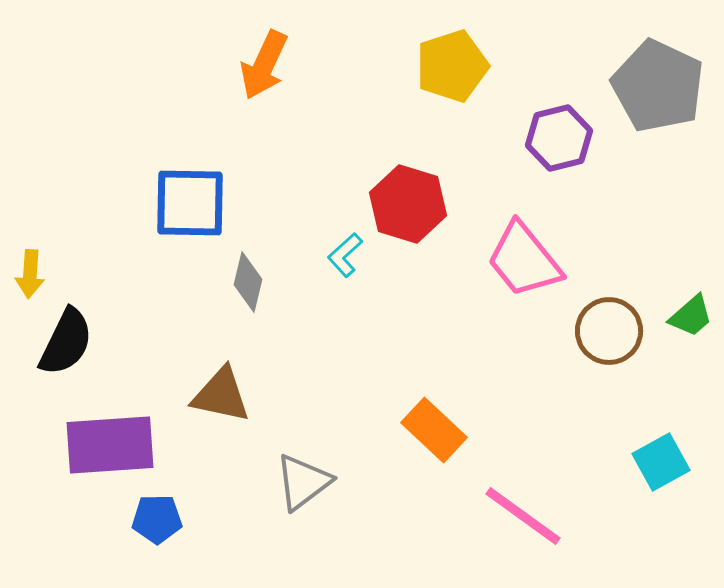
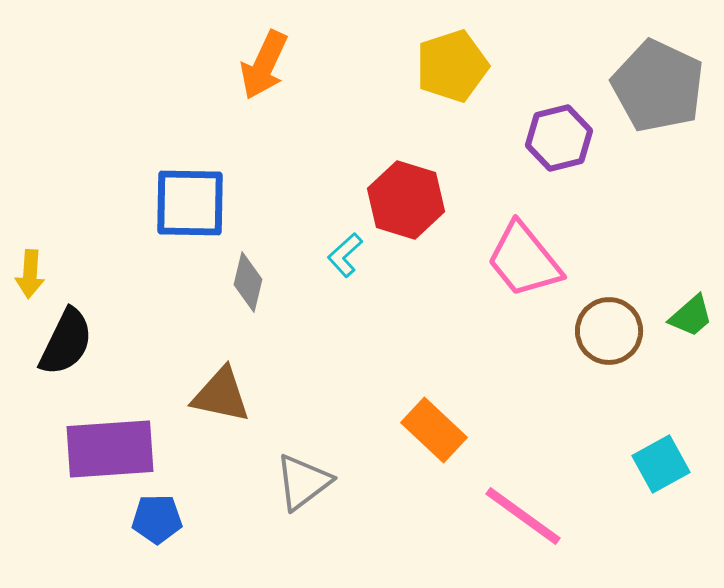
red hexagon: moved 2 px left, 4 px up
purple rectangle: moved 4 px down
cyan square: moved 2 px down
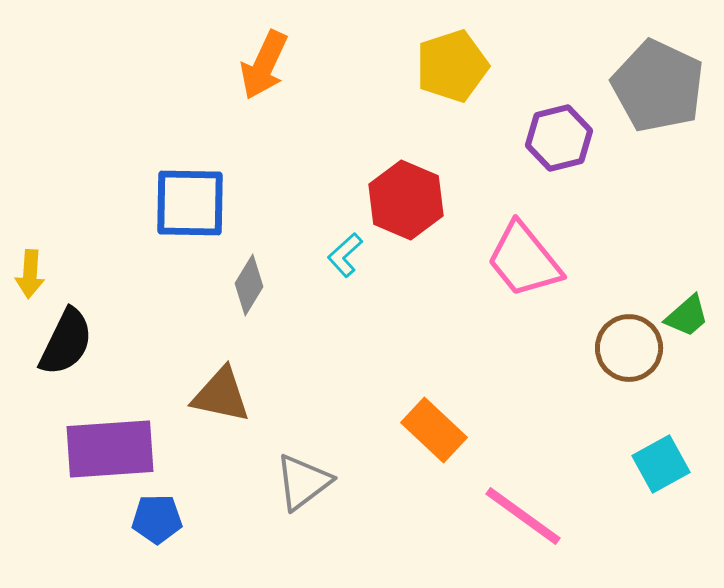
red hexagon: rotated 6 degrees clockwise
gray diamond: moved 1 px right, 3 px down; rotated 18 degrees clockwise
green trapezoid: moved 4 px left
brown circle: moved 20 px right, 17 px down
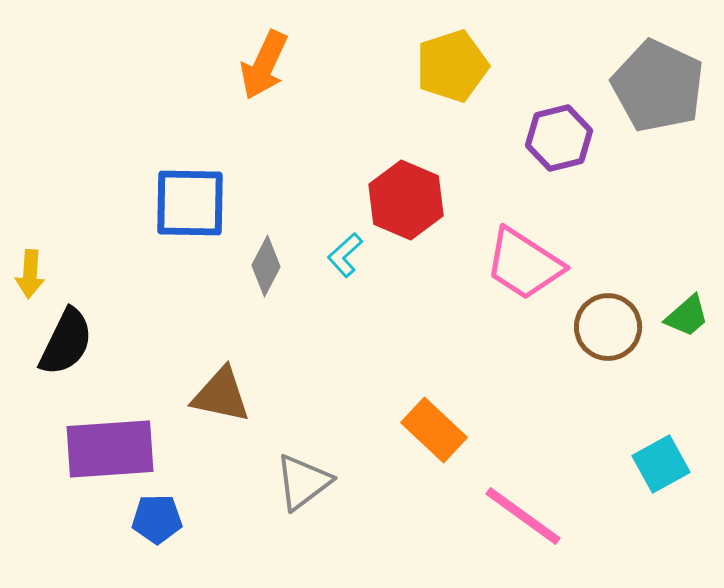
pink trapezoid: moved 4 px down; rotated 18 degrees counterclockwise
gray diamond: moved 17 px right, 19 px up; rotated 4 degrees counterclockwise
brown circle: moved 21 px left, 21 px up
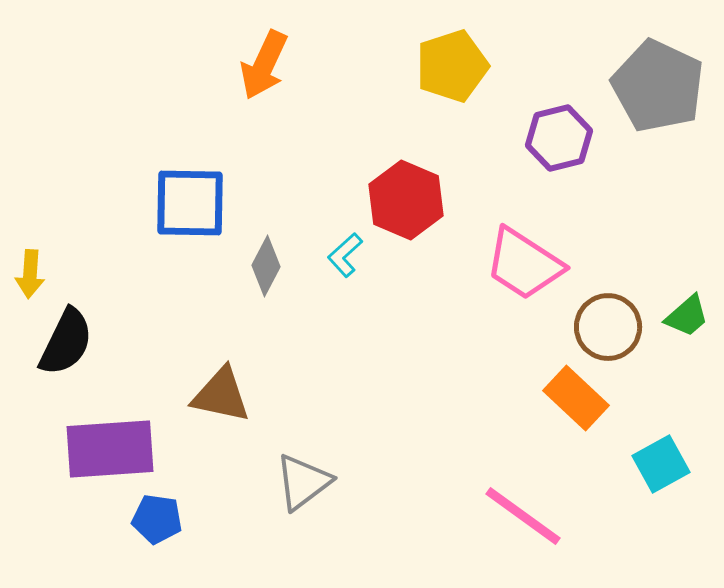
orange rectangle: moved 142 px right, 32 px up
blue pentagon: rotated 9 degrees clockwise
